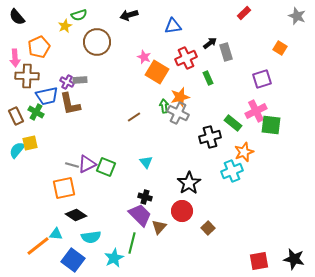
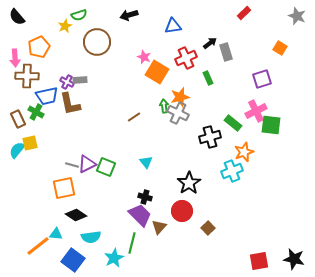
brown rectangle at (16, 116): moved 2 px right, 3 px down
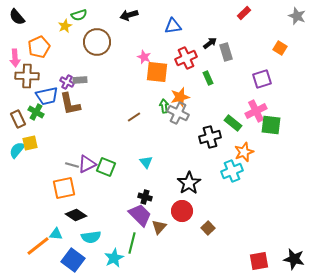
orange square at (157, 72): rotated 25 degrees counterclockwise
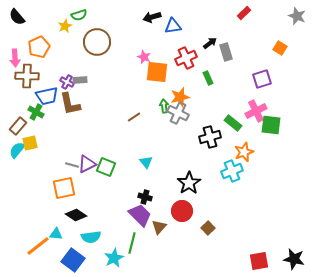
black arrow at (129, 15): moved 23 px right, 2 px down
brown rectangle at (18, 119): moved 7 px down; rotated 66 degrees clockwise
